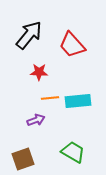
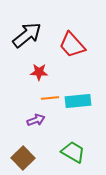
black arrow: moved 2 px left; rotated 12 degrees clockwise
brown square: moved 1 px up; rotated 25 degrees counterclockwise
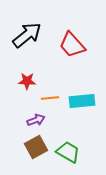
red star: moved 12 px left, 9 px down
cyan rectangle: moved 4 px right
green trapezoid: moved 5 px left
brown square: moved 13 px right, 11 px up; rotated 15 degrees clockwise
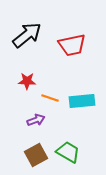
red trapezoid: rotated 60 degrees counterclockwise
orange line: rotated 24 degrees clockwise
brown square: moved 8 px down
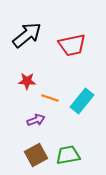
cyan rectangle: rotated 45 degrees counterclockwise
green trapezoid: moved 3 px down; rotated 40 degrees counterclockwise
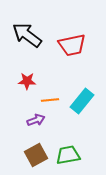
black arrow: rotated 104 degrees counterclockwise
orange line: moved 2 px down; rotated 24 degrees counterclockwise
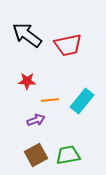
red trapezoid: moved 4 px left
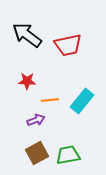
brown square: moved 1 px right, 2 px up
